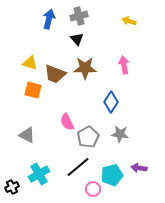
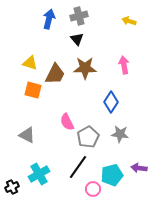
brown trapezoid: rotated 85 degrees counterclockwise
black line: rotated 15 degrees counterclockwise
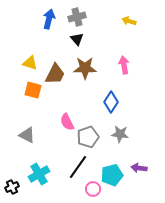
gray cross: moved 2 px left, 1 px down
gray pentagon: rotated 10 degrees clockwise
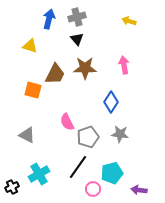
yellow triangle: moved 17 px up
purple arrow: moved 22 px down
cyan pentagon: moved 2 px up
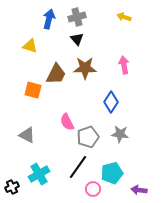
yellow arrow: moved 5 px left, 4 px up
brown trapezoid: moved 1 px right
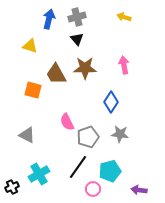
brown trapezoid: rotated 125 degrees clockwise
cyan pentagon: moved 2 px left, 2 px up
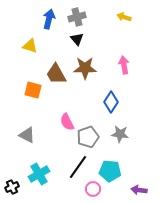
cyan pentagon: rotated 20 degrees clockwise
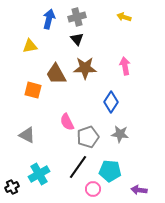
yellow triangle: rotated 28 degrees counterclockwise
pink arrow: moved 1 px right, 1 px down
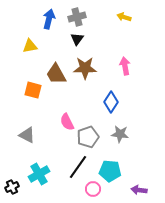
black triangle: rotated 16 degrees clockwise
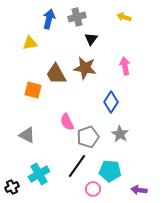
black triangle: moved 14 px right
yellow triangle: moved 3 px up
brown star: rotated 10 degrees clockwise
gray star: rotated 24 degrees clockwise
black line: moved 1 px left, 1 px up
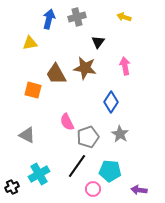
black triangle: moved 7 px right, 3 px down
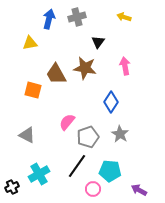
pink semicircle: rotated 66 degrees clockwise
purple arrow: rotated 21 degrees clockwise
